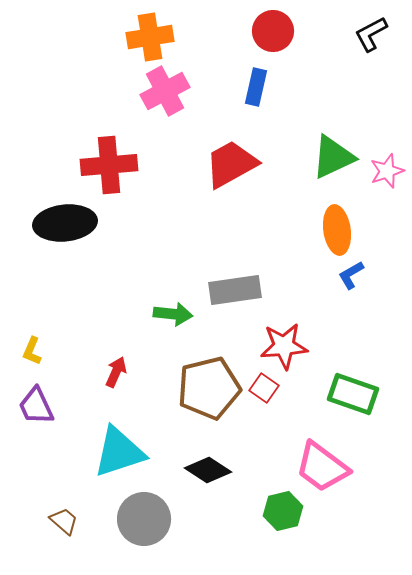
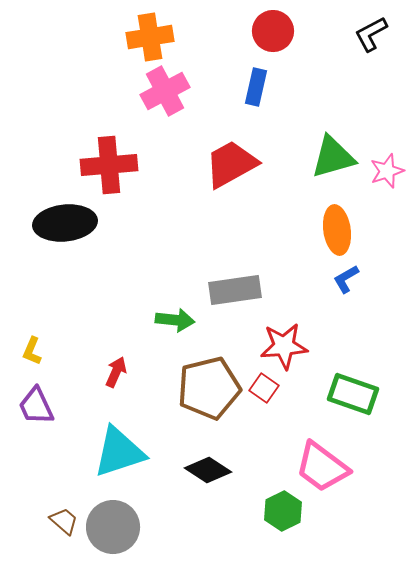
green triangle: rotated 9 degrees clockwise
blue L-shape: moved 5 px left, 4 px down
green arrow: moved 2 px right, 6 px down
green hexagon: rotated 12 degrees counterclockwise
gray circle: moved 31 px left, 8 px down
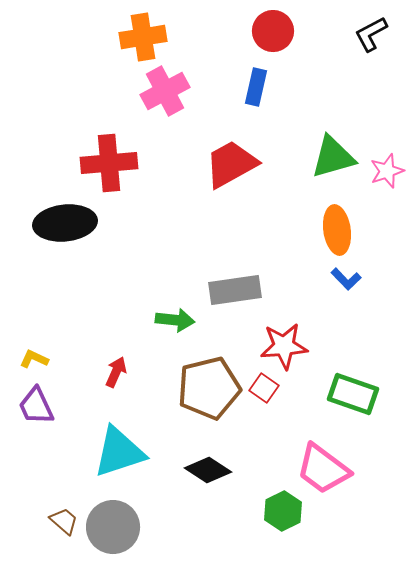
orange cross: moved 7 px left
red cross: moved 2 px up
blue L-shape: rotated 104 degrees counterclockwise
yellow L-shape: moved 2 px right, 8 px down; rotated 92 degrees clockwise
pink trapezoid: moved 1 px right, 2 px down
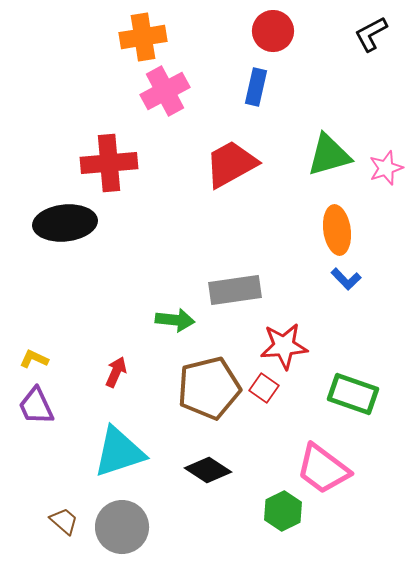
green triangle: moved 4 px left, 2 px up
pink star: moved 1 px left, 3 px up
gray circle: moved 9 px right
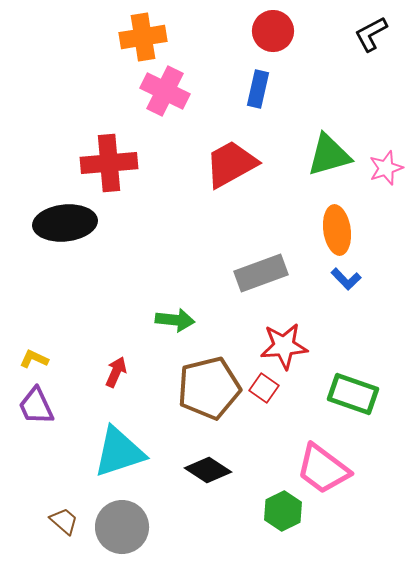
blue rectangle: moved 2 px right, 2 px down
pink cross: rotated 36 degrees counterclockwise
gray rectangle: moved 26 px right, 17 px up; rotated 12 degrees counterclockwise
